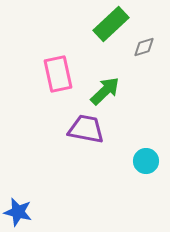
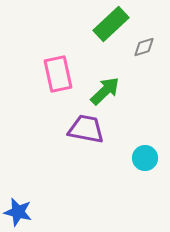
cyan circle: moved 1 px left, 3 px up
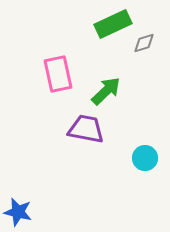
green rectangle: moved 2 px right; rotated 18 degrees clockwise
gray diamond: moved 4 px up
green arrow: moved 1 px right
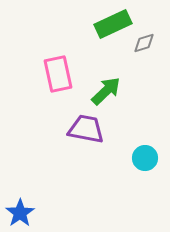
blue star: moved 2 px right, 1 px down; rotated 24 degrees clockwise
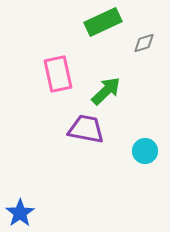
green rectangle: moved 10 px left, 2 px up
cyan circle: moved 7 px up
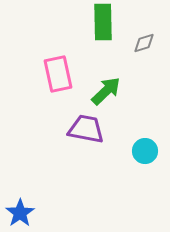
green rectangle: rotated 66 degrees counterclockwise
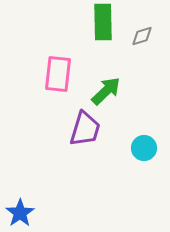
gray diamond: moved 2 px left, 7 px up
pink rectangle: rotated 18 degrees clockwise
purple trapezoid: moved 1 px left; rotated 96 degrees clockwise
cyan circle: moved 1 px left, 3 px up
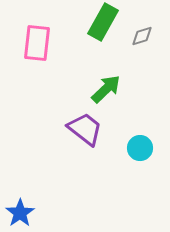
green rectangle: rotated 30 degrees clockwise
pink rectangle: moved 21 px left, 31 px up
green arrow: moved 2 px up
purple trapezoid: rotated 69 degrees counterclockwise
cyan circle: moved 4 px left
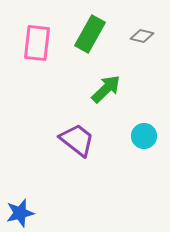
green rectangle: moved 13 px left, 12 px down
gray diamond: rotated 30 degrees clockwise
purple trapezoid: moved 8 px left, 11 px down
cyan circle: moved 4 px right, 12 px up
blue star: rotated 20 degrees clockwise
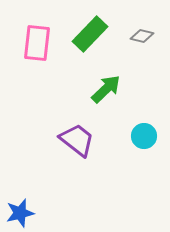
green rectangle: rotated 15 degrees clockwise
